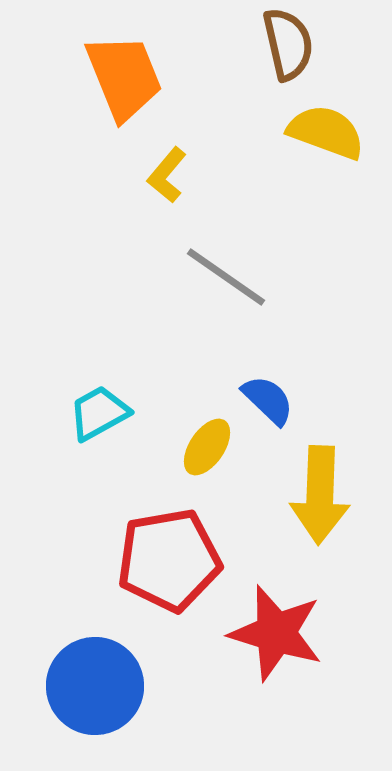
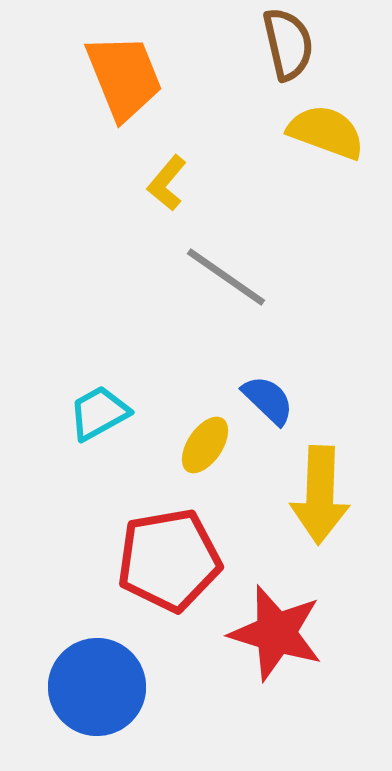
yellow L-shape: moved 8 px down
yellow ellipse: moved 2 px left, 2 px up
blue circle: moved 2 px right, 1 px down
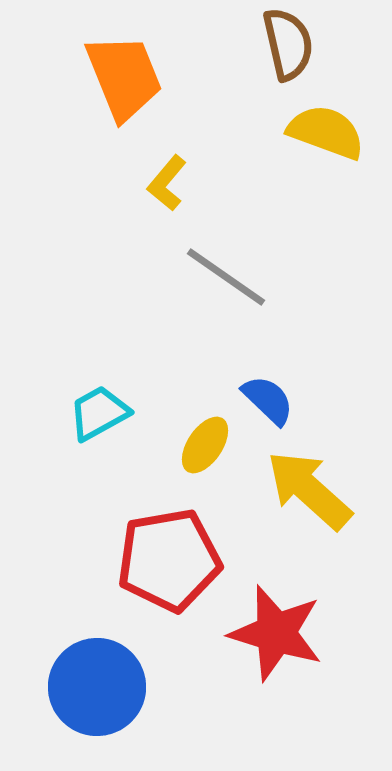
yellow arrow: moved 11 px left, 5 px up; rotated 130 degrees clockwise
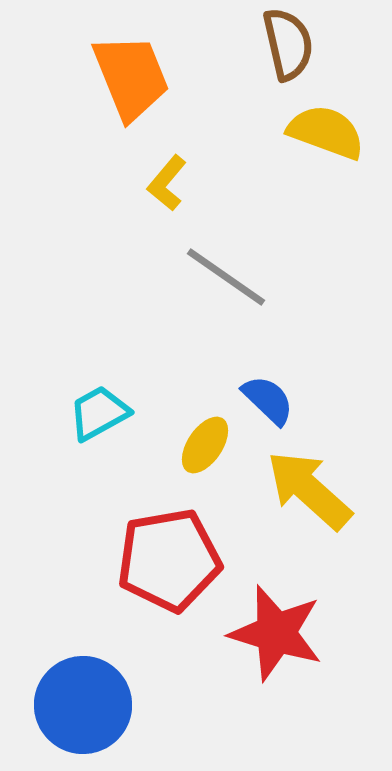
orange trapezoid: moved 7 px right
blue circle: moved 14 px left, 18 px down
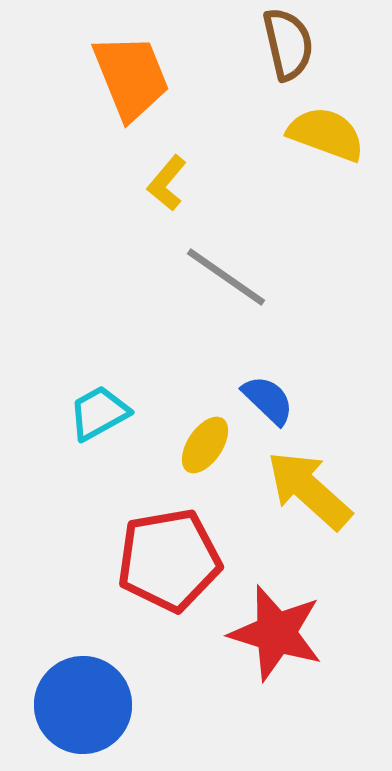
yellow semicircle: moved 2 px down
